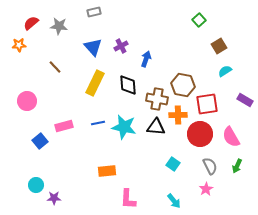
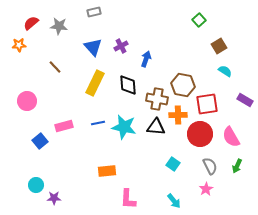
cyan semicircle: rotated 64 degrees clockwise
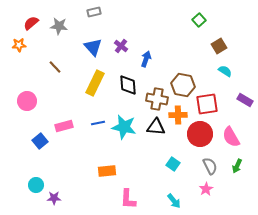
purple cross: rotated 24 degrees counterclockwise
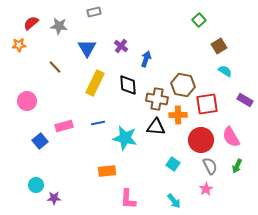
blue triangle: moved 6 px left, 1 px down; rotated 12 degrees clockwise
cyan star: moved 1 px right, 11 px down
red circle: moved 1 px right, 6 px down
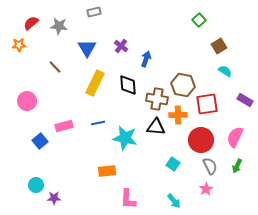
pink semicircle: moved 4 px right; rotated 55 degrees clockwise
